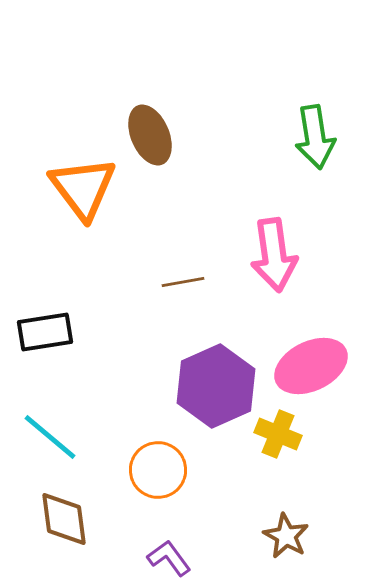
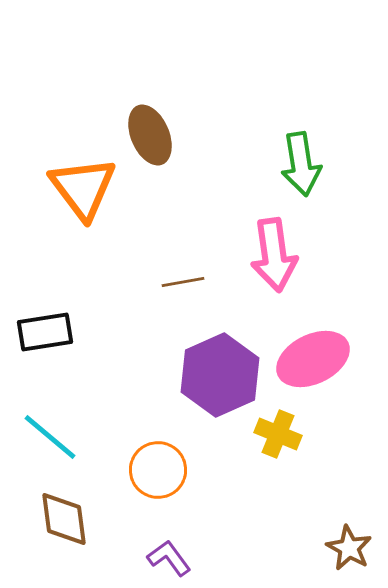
green arrow: moved 14 px left, 27 px down
pink ellipse: moved 2 px right, 7 px up
purple hexagon: moved 4 px right, 11 px up
brown star: moved 63 px right, 12 px down
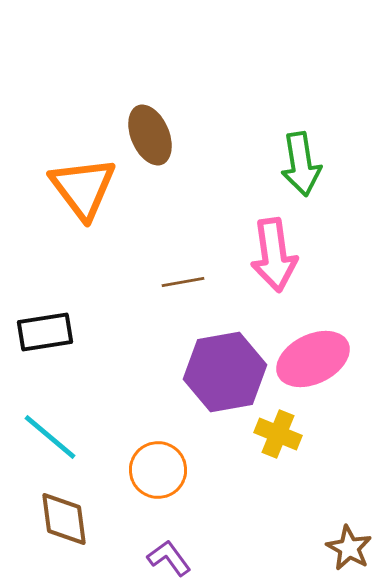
purple hexagon: moved 5 px right, 3 px up; rotated 14 degrees clockwise
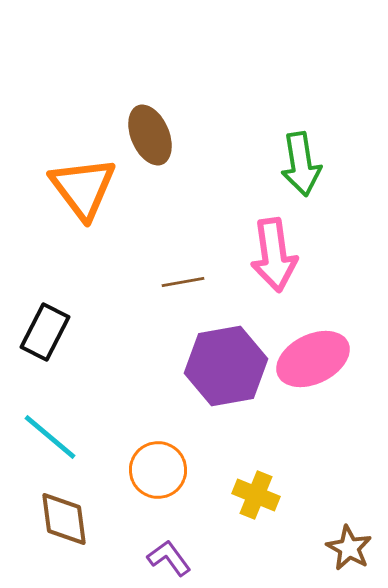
black rectangle: rotated 54 degrees counterclockwise
purple hexagon: moved 1 px right, 6 px up
yellow cross: moved 22 px left, 61 px down
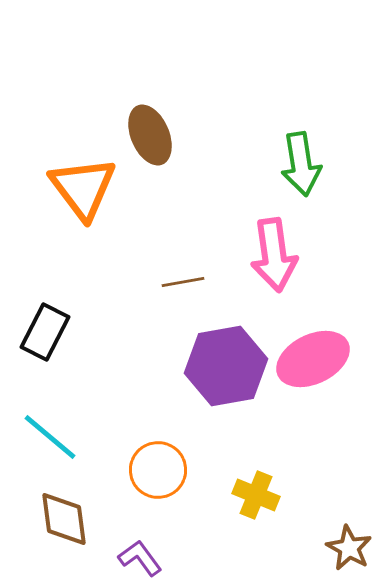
purple L-shape: moved 29 px left
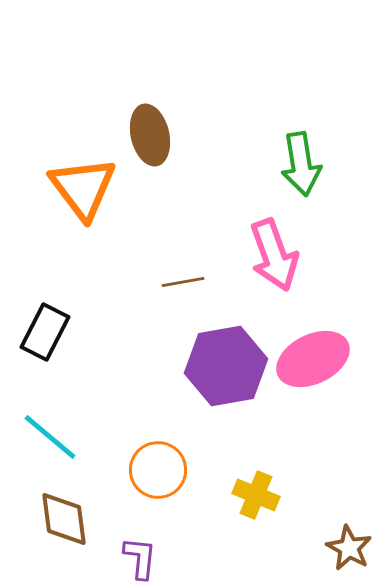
brown ellipse: rotated 10 degrees clockwise
pink arrow: rotated 12 degrees counterclockwise
purple L-shape: rotated 42 degrees clockwise
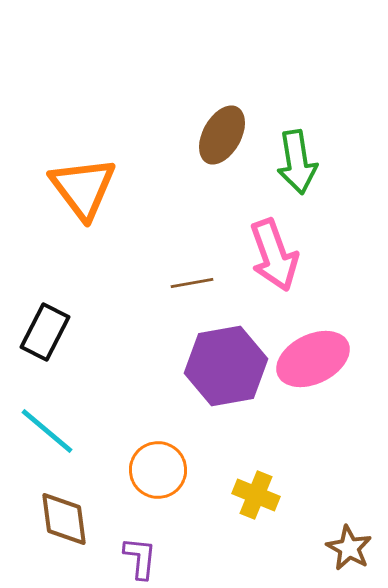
brown ellipse: moved 72 px right; rotated 42 degrees clockwise
green arrow: moved 4 px left, 2 px up
brown line: moved 9 px right, 1 px down
cyan line: moved 3 px left, 6 px up
